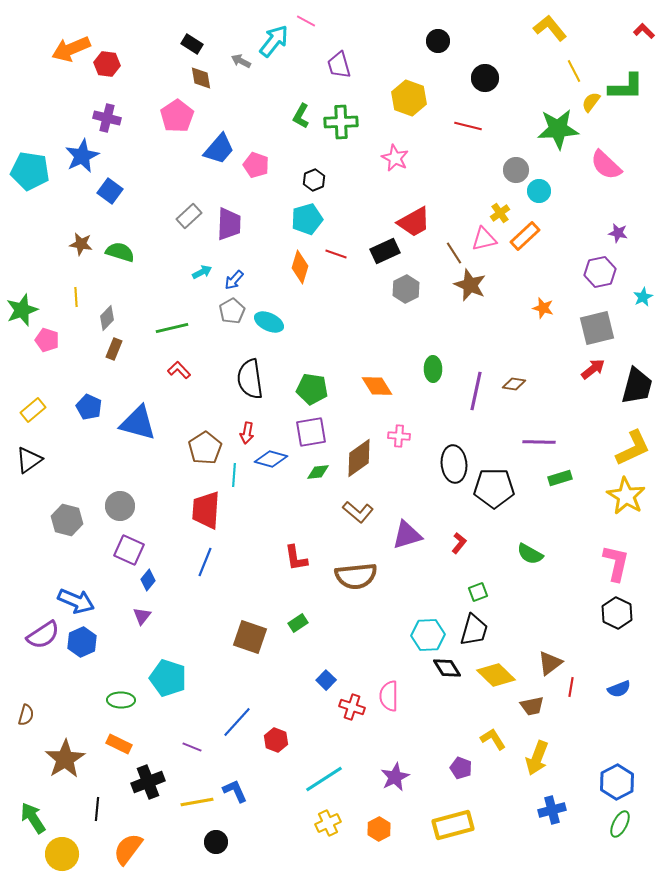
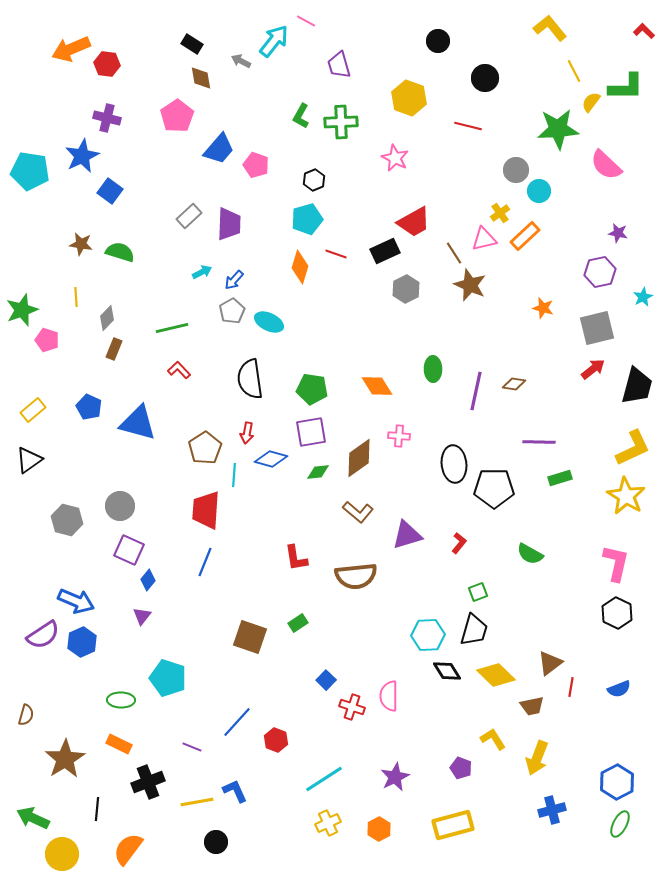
black diamond at (447, 668): moved 3 px down
green arrow at (33, 818): rotated 32 degrees counterclockwise
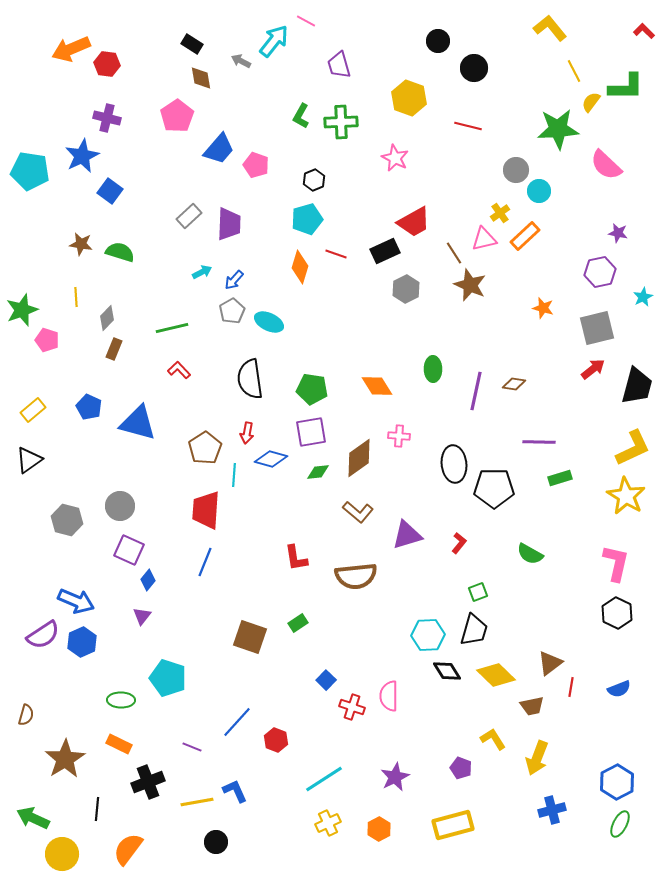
black circle at (485, 78): moved 11 px left, 10 px up
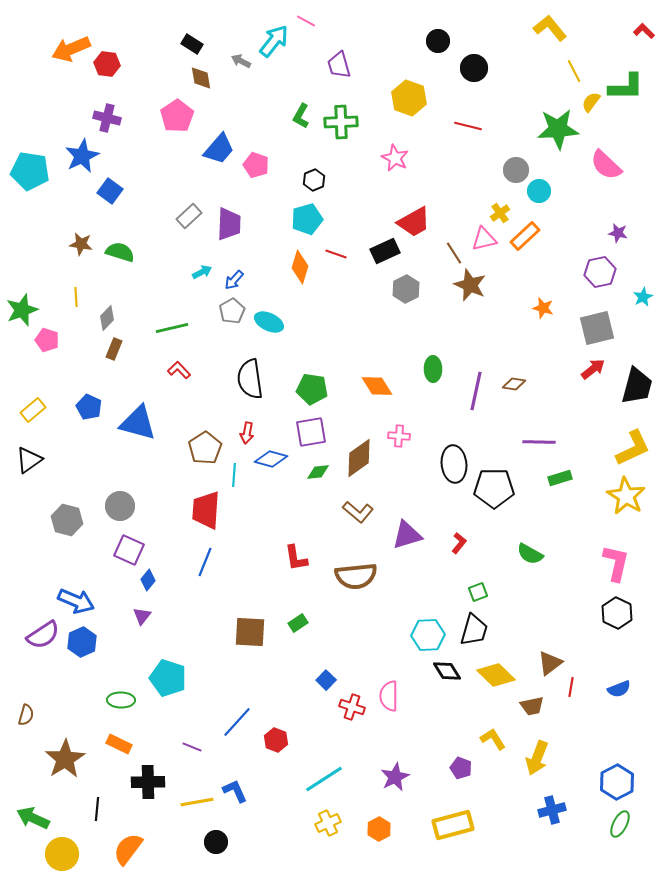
brown square at (250, 637): moved 5 px up; rotated 16 degrees counterclockwise
black cross at (148, 782): rotated 20 degrees clockwise
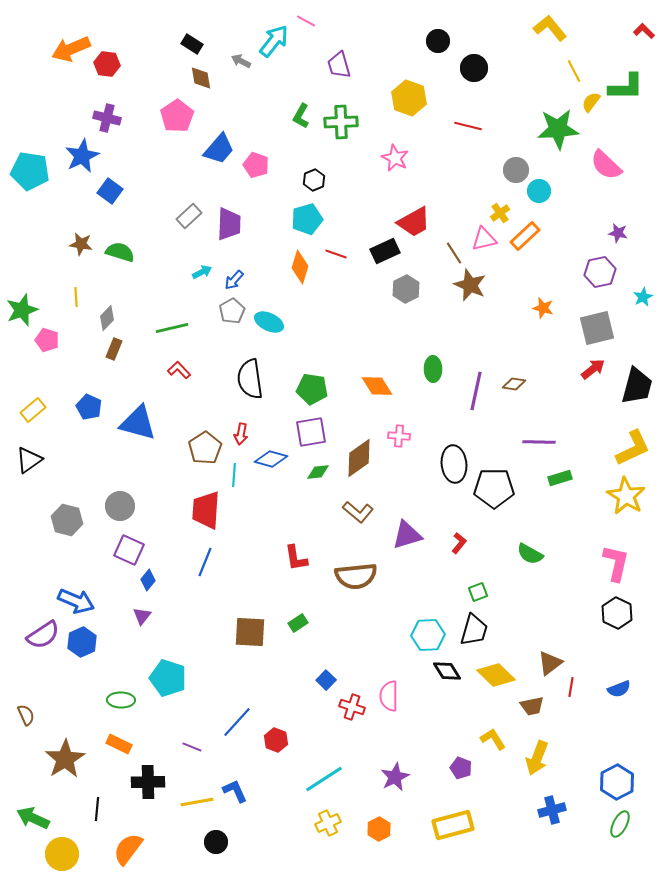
red arrow at (247, 433): moved 6 px left, 1 px down
brown semicircle at (26, 715): rotated 40 degrees counterclockwise
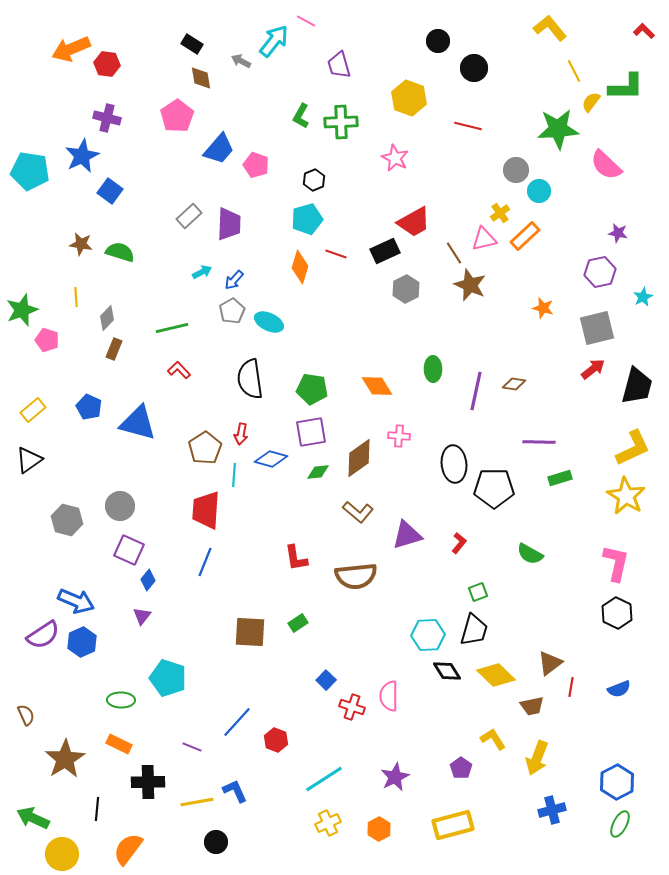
purple pentagon at (461, 768): rotated 15 degrees clockwise
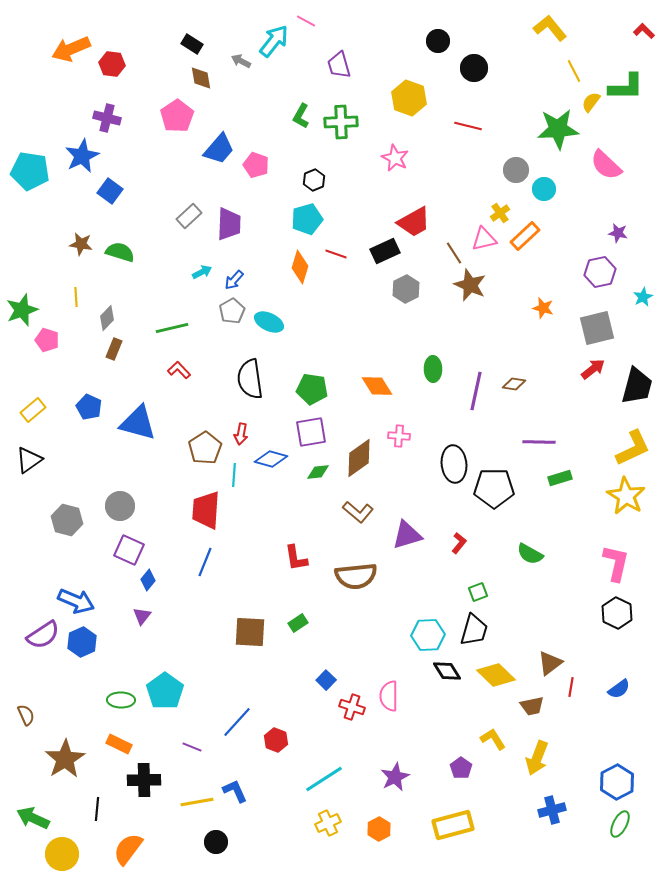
red hexagon at (107, 64): moved 5 px right
cyan circle at (539, 191): moved 5 px right, 2 px up
cyan pentagon at (168, 678): moved 3 px left, 13 px down; rotated 18 degrees clockwise
blue semicircle at (619, 689): rotated 15 degrees counterclockwise
black cross at (148, 782): moved 4 px left, 2 px up
